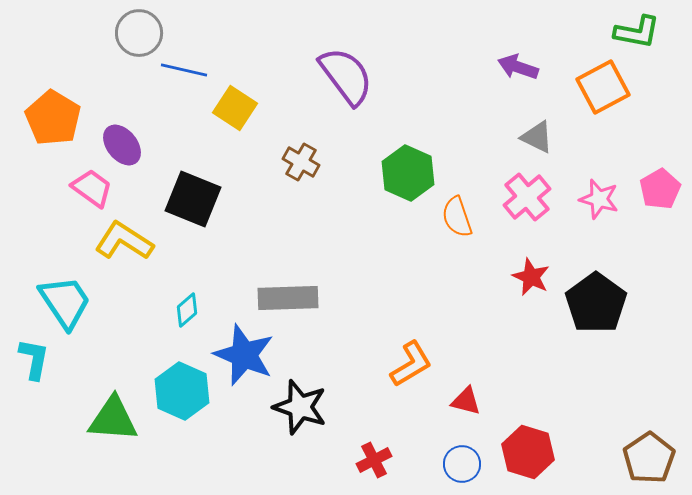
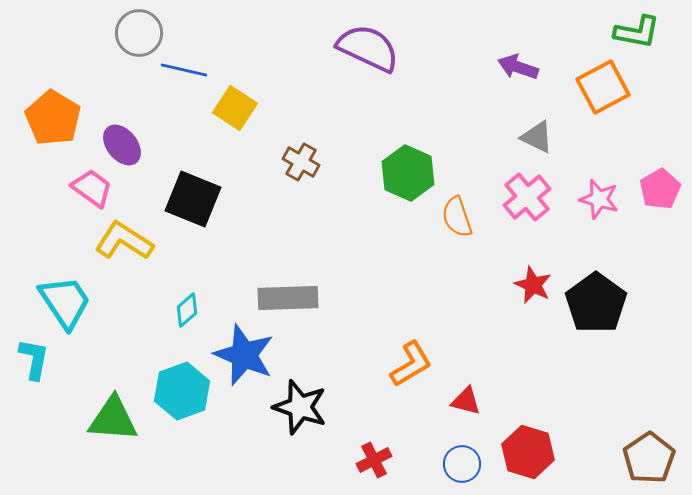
purple semicircle: moved 22 px right, 28 px up; rotated 28 degrees counterclockwise
red star: moved 2 px right, 8 px down
cyan hexagon: rotated 16 degrees clockwise
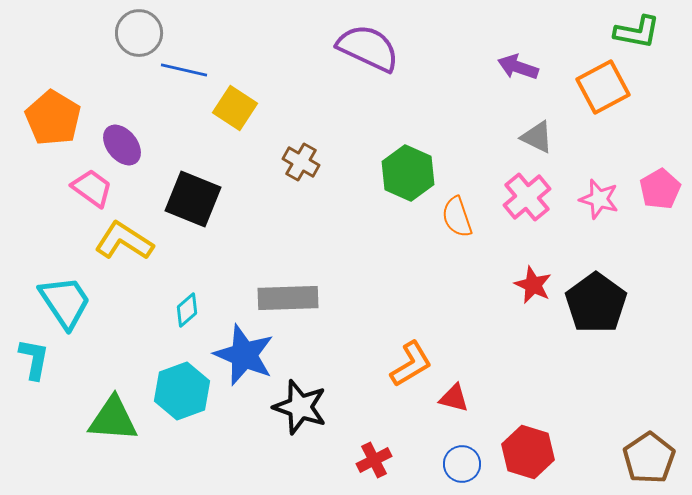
red triangle: moved 12 px left, 3 px up
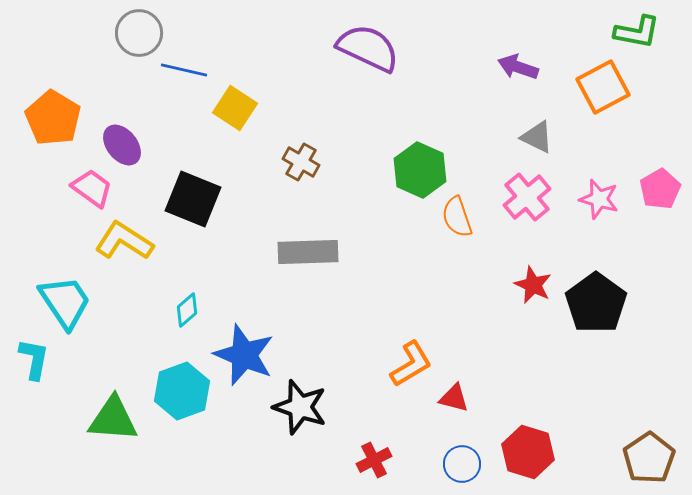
green hexagon: moved 12 px right, 3 px up
gray rectangle: moved 20 px right, 46 px up
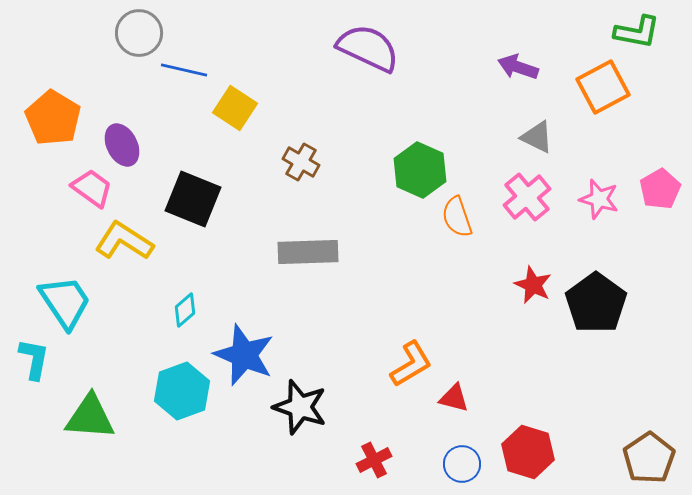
purple ellipse: rotated 12 degrees clockwise
cyan diamond: moved 2 px left
green triangle: moved 23 px left, 2 px up
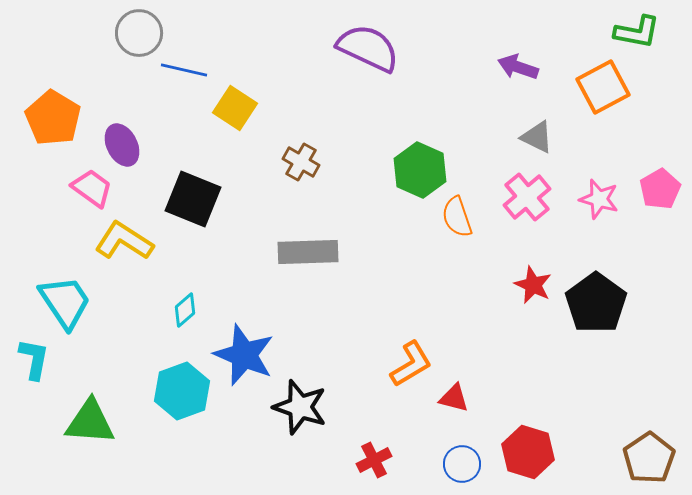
green triangle: moved 5 px down
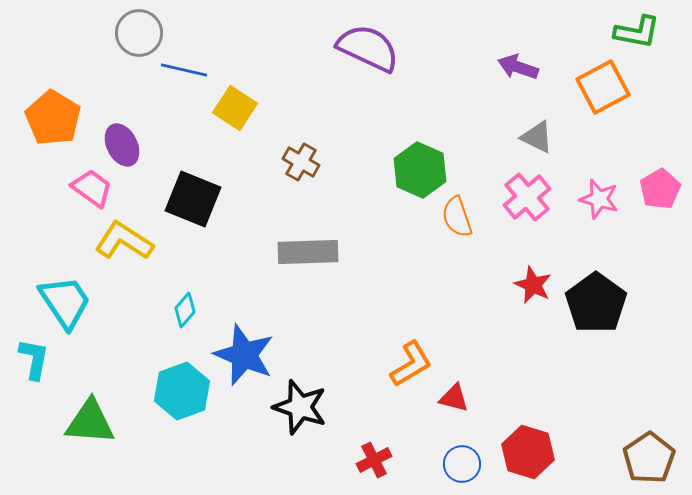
cyan diamond: rotated 8 degrees counterclockwise
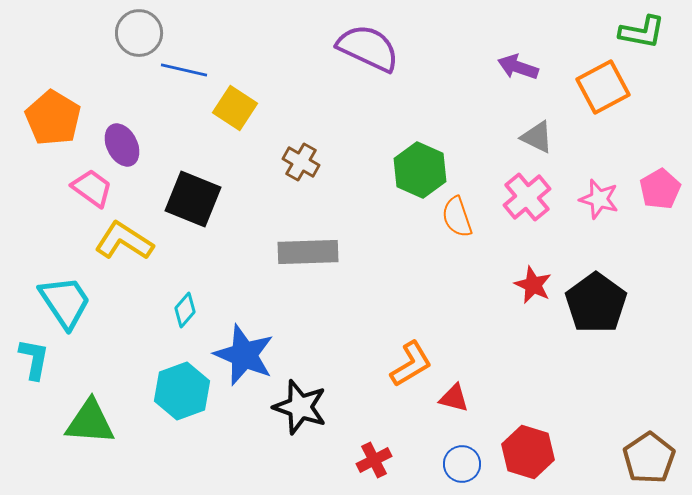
green L-shape: moved 5 px right
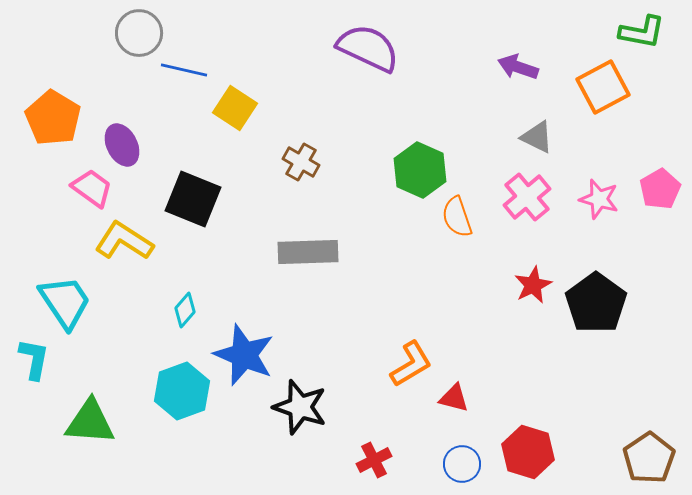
red star: rotated 21 degrees clockwise
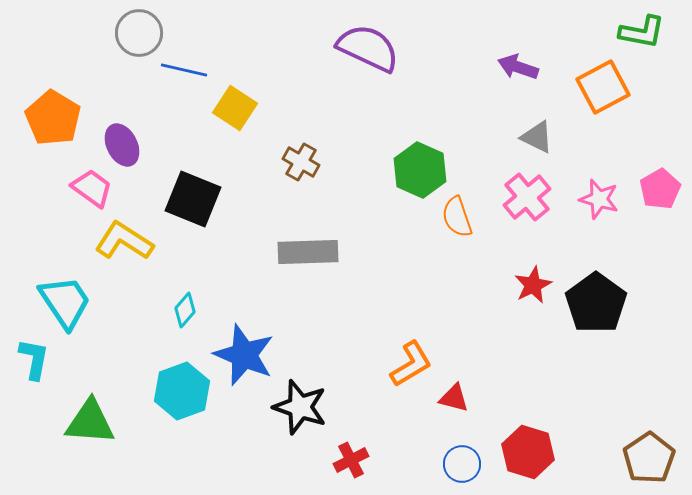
red cross: moved 23 px left
